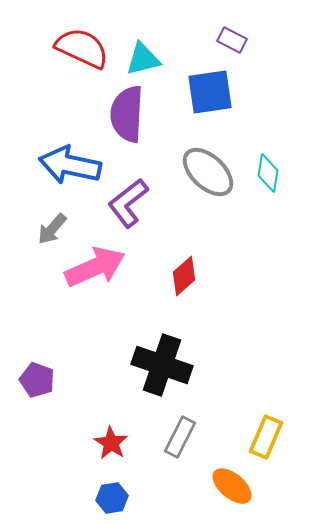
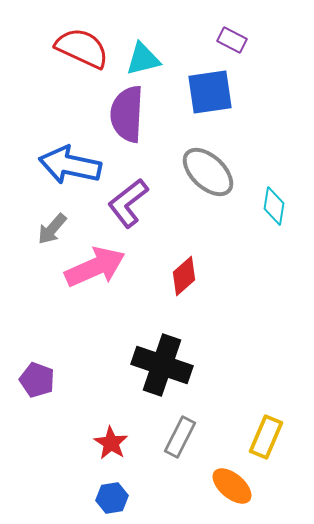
cyan diamond: moved 6 px right, 33 px down
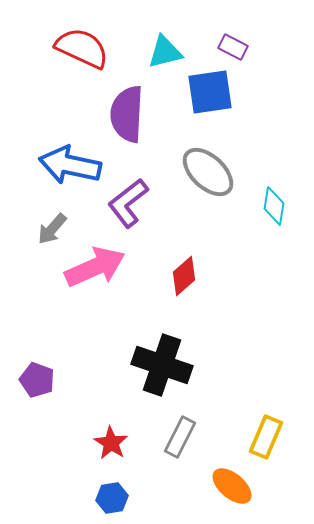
purple rectangle: moved 1 px right, 7 px down
cyan triangle: moved 22 px right, 7 px up
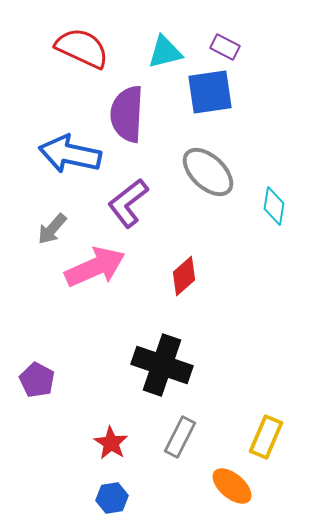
purple rectangle: moved 8 px left
blue arrow: moved 11 px up
purple pentagon: rotated 8 degrees clockwise
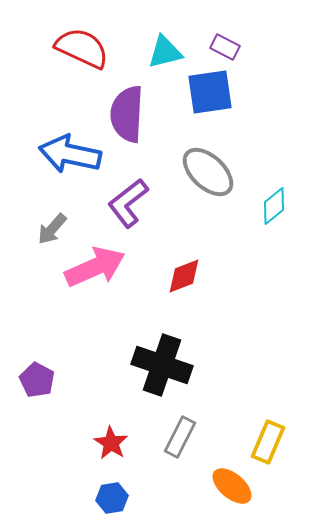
cyan diamond: rotated 42 degrees clockwise
red diamond: rotated 21 degrees clockwise
yellow rectangle: moved 2 px right, 5 px down
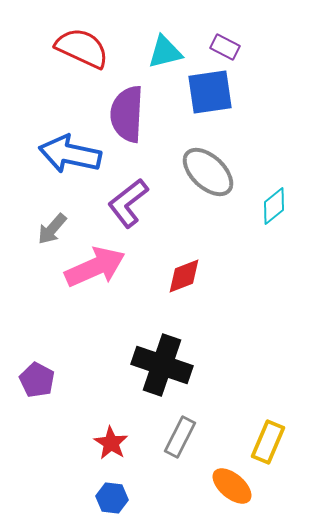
blue hexagon: rotated 16 degrees clockwise
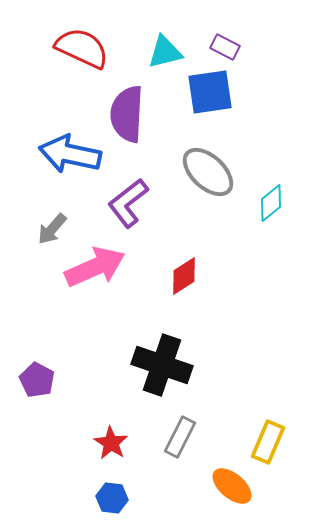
cyan diamond: moved 3 px left, 3 px up
red diamond: rotated 12 degrees counterclockwise
